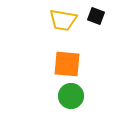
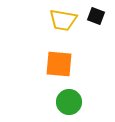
orange square: moved 8 px left
green circle: moved 2 px left, 6 px down
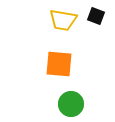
green circle: moved 2 px right, 2 px down
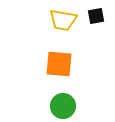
black square: rotated 30 degrees counterclockwise
green circle: moved 8 px left, 2 px down
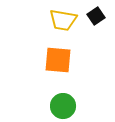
black square: rotated 24 degrees counterclockwise
orange square: moved 1 px left, 4 px up
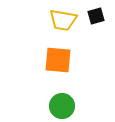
black square: rotated 18 degrees clockwise
green circle: moved 1 px left
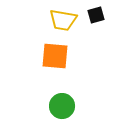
black square: moved 1 px up
orange square: moved 3 px left, 4 px up
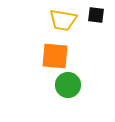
black square: rotated 24 degrees clockwise
green circle: moved 6 px right, 21 px up
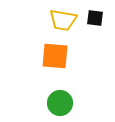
black square: moved 1 px left, 3 px down
green circle: moved 8 px left, 18 px down
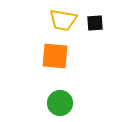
black square: moved 5 px down; rotated 12 degrees counterclockwise
